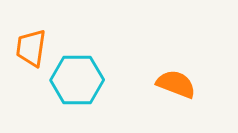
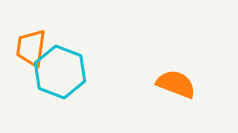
cyan hexagon: moved 17 px left, 8 px up; rotated 21 degrees clockwise
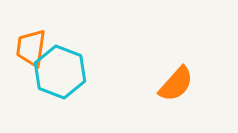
orange semicircle: rotated 111 degrees clockwise
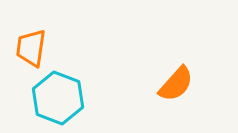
cyan hexagon: moved 2 px left, 26 px down
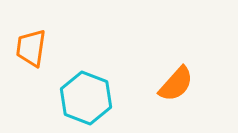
cyan hexagon: moved 28 px right
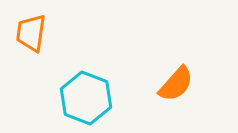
orange trapezoid: moved 15 px up
